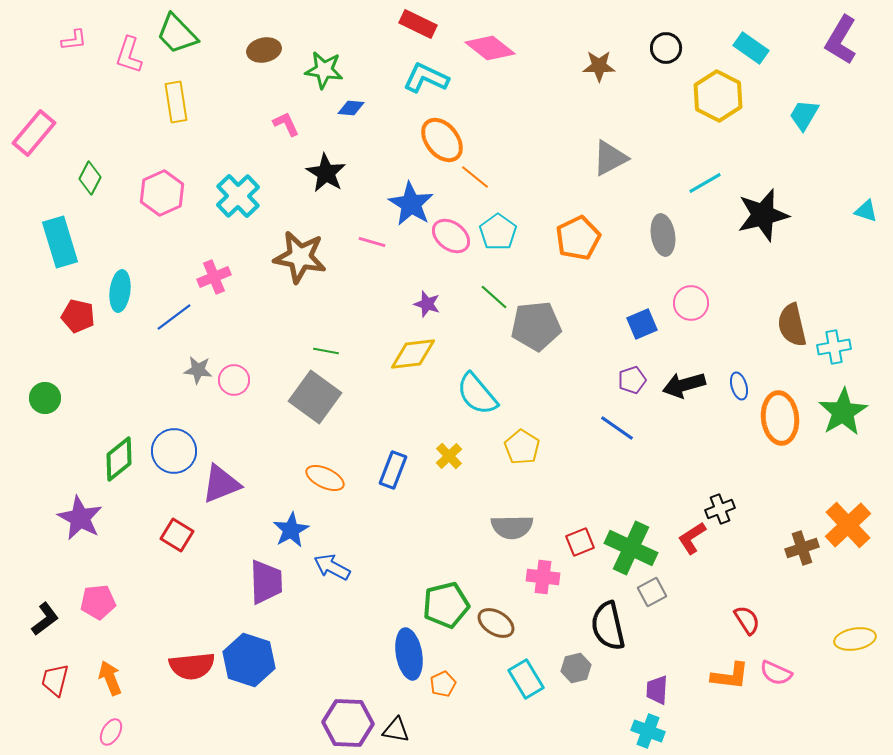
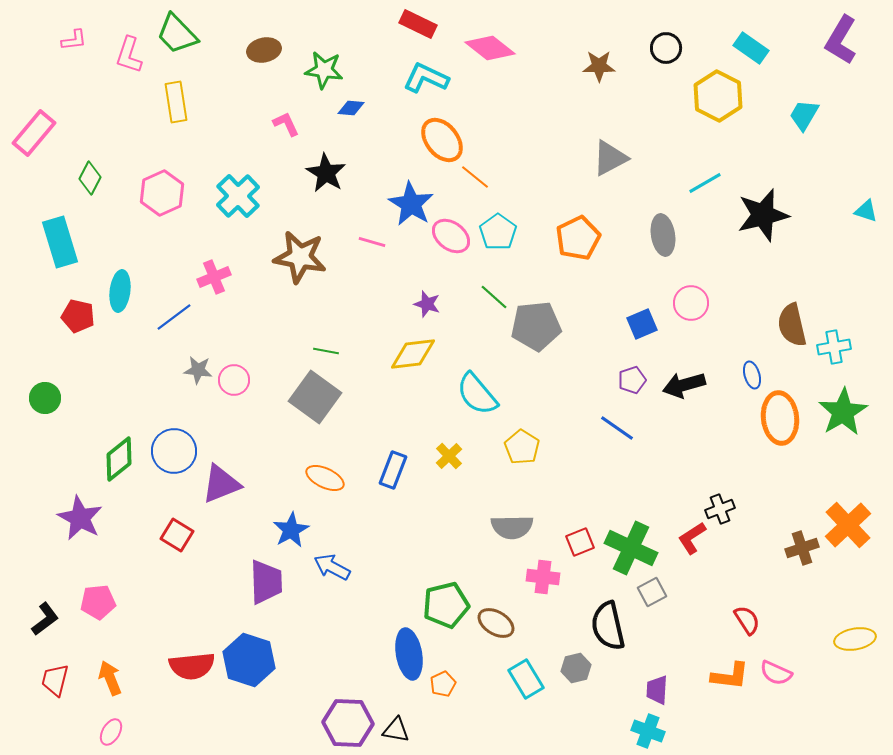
blue ellipse at (739, 386): moved 13 px right, 11 px up
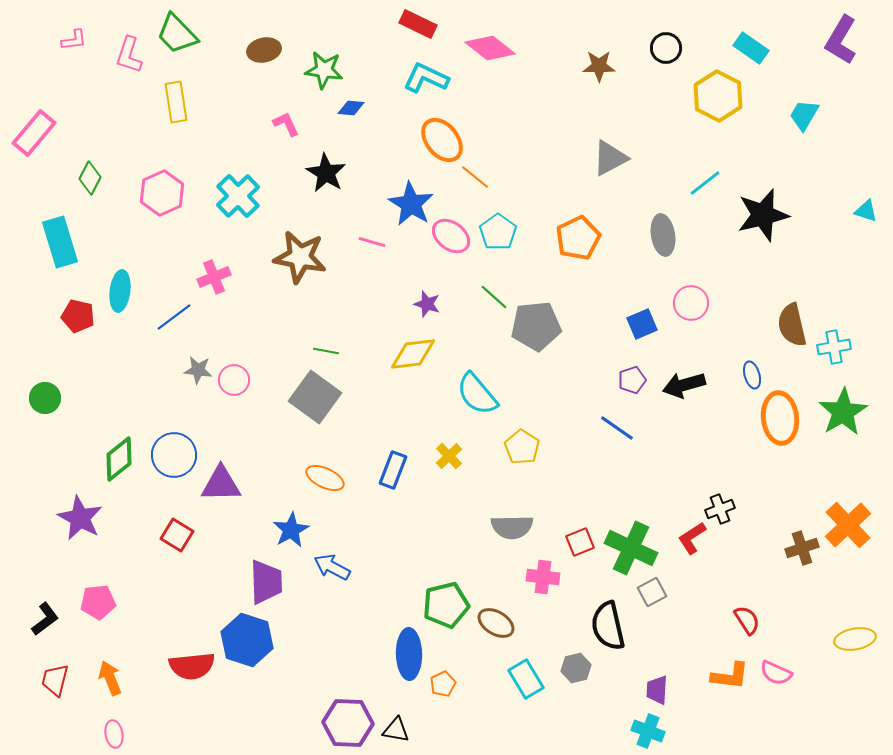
cyan line at (705, 183): rotated 8 degrees counterclockwise
blue circle at (174, 451): moved 4 px down
purple triangle at (221, 484): rotated 21 degrees clockwise
blue ellipse at (409, 654): rotated 9 degrees clockwise
blue hexagon at (249, 660): moved 2 px left, 20 px up
pink ellipse at (111, 732): moved 3 px right, 2 px down; rotated 40 degrees counterclockwise
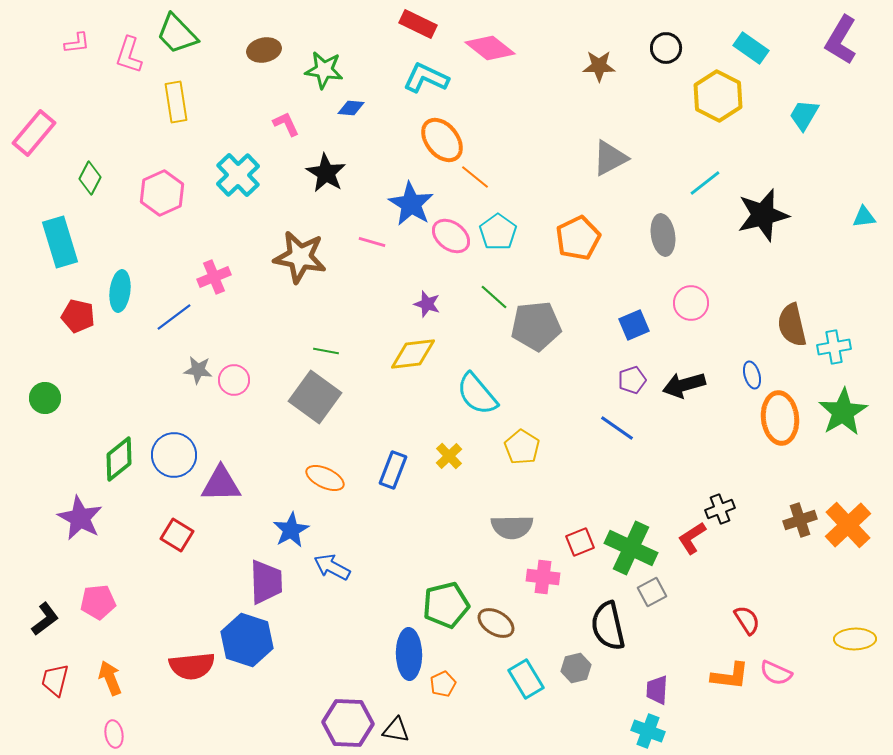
pink L-shape at (74, 40): moved 3 px right, 3 px down
cyan cross at (238, 196): moved 21 px up
cyan triangle at (866, 211): moved 2 px left, 6 px down; rotated 25 degrees counterclockwise
blue square at (642, 324): moved 8 px left, 1 px down
brown cross at (802, 548): moved 2 px left, 28 px up
yellow ellipse at (855, 639): rotated 9 degrees clockwise
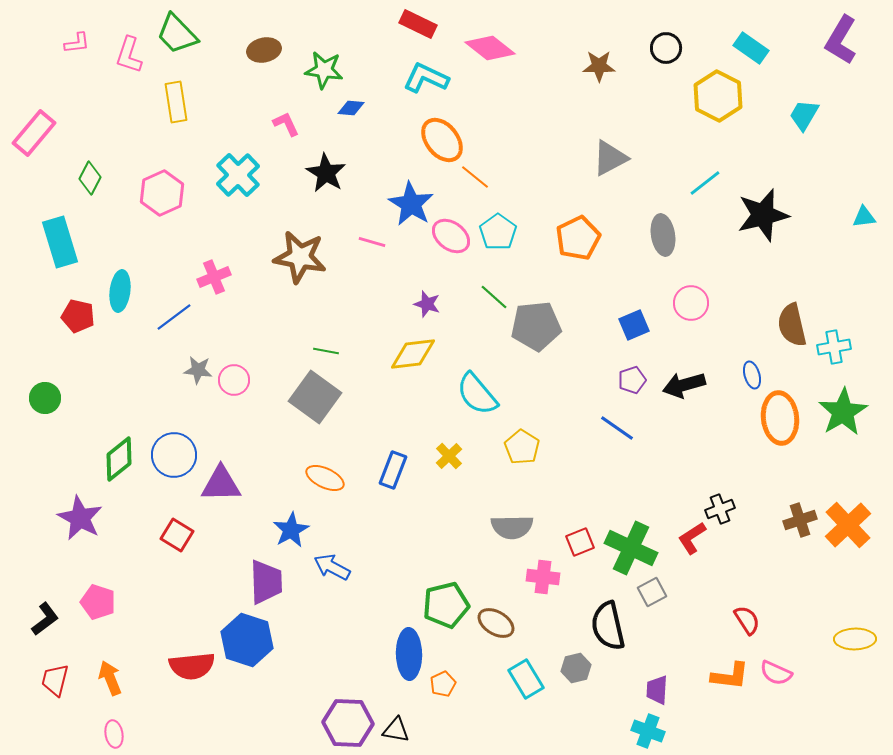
pink pentagon at (98, 602): rotated 24 degrees clockwise
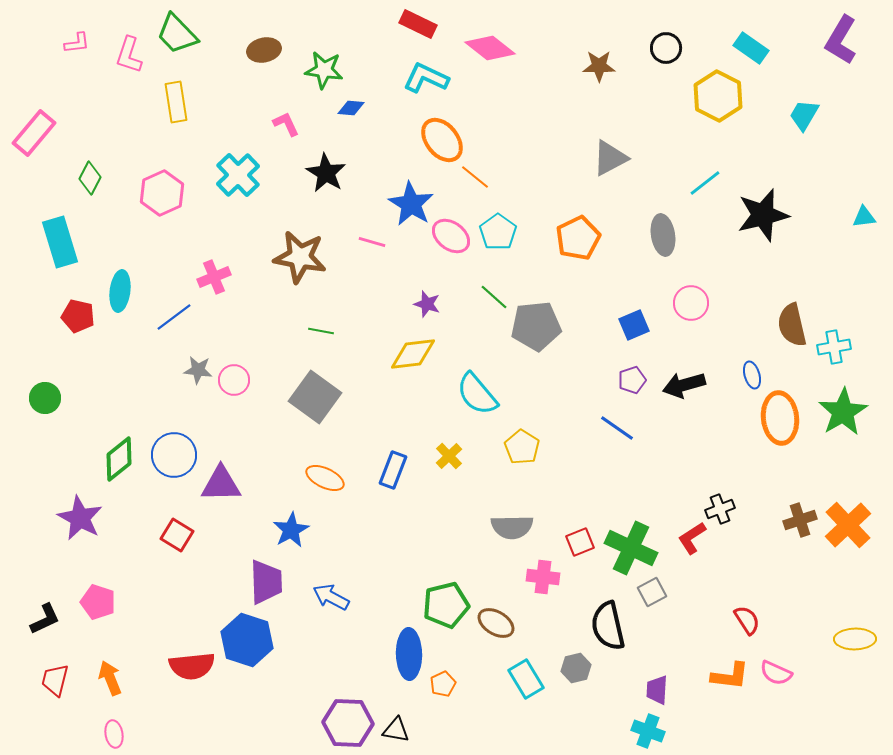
green line at (326, 351): moved 5 px left, 20 px up
blue arrow at (332, 567): moved 1 px left, 30 px down
black L-shape at (45, 619): rotated 12 degrees clockwise
